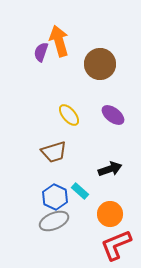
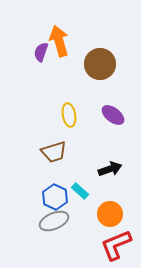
yellow ellipse: rotated 30 degrees clockwise
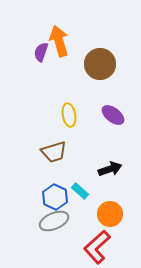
red L-shape: moved 19 px left, 2 px down; rotated 20 degrees counterclockwise
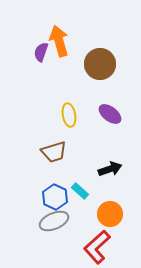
purple ellipse: moved 3 px left, 1 px up
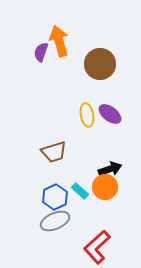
yellow ellipse: moved 18 px right
blue hexagon: rotated 10 degrees clockwise
orange circle: moved 5 px left, 27 px up
gray ellipse: moved 1 px right
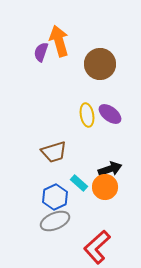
cyan rectangle: moved 1 px left, 8 px up
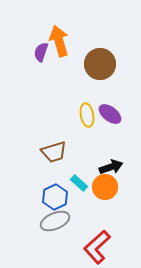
black arrow: moved 1 px right, 2 px up
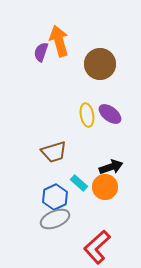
gray ellipse: moved 2 px up
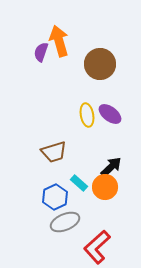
black arrow: rotated 25 degrees counterclockwise
gray ellipse: moved 10 px right, 3 px down
